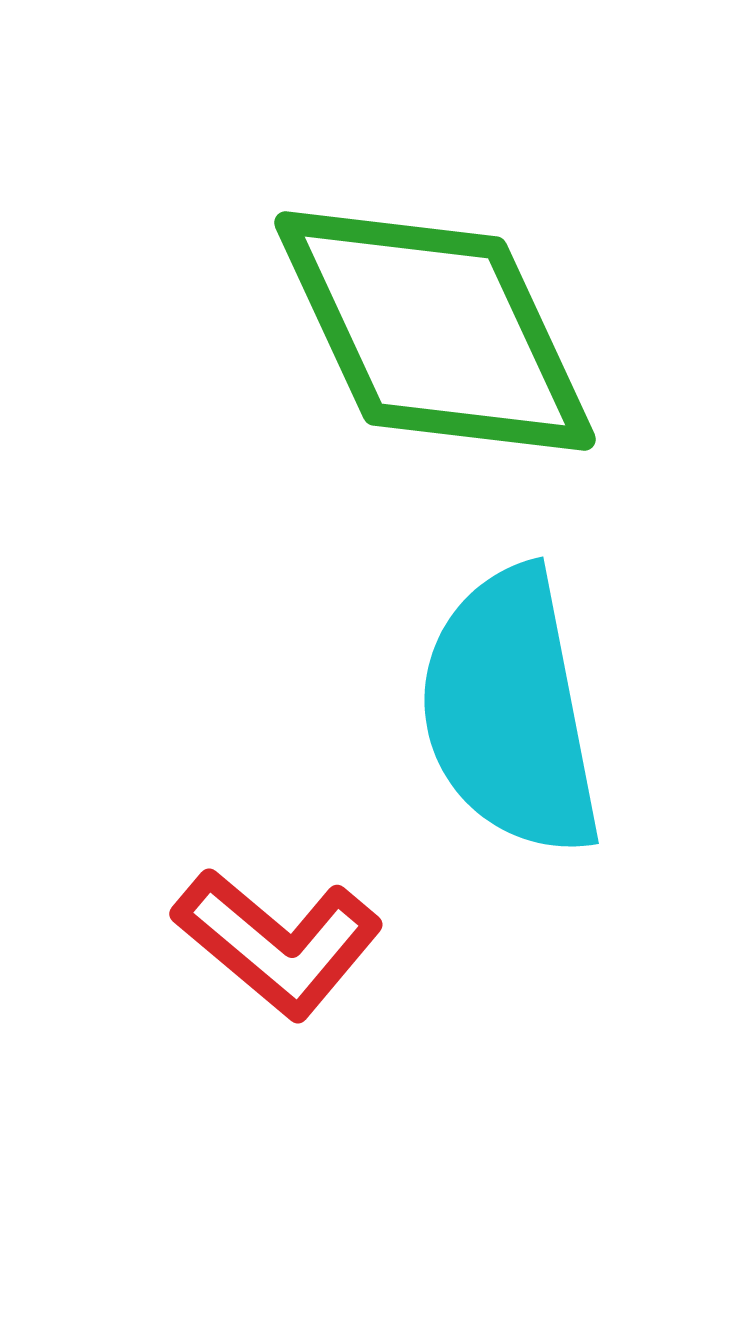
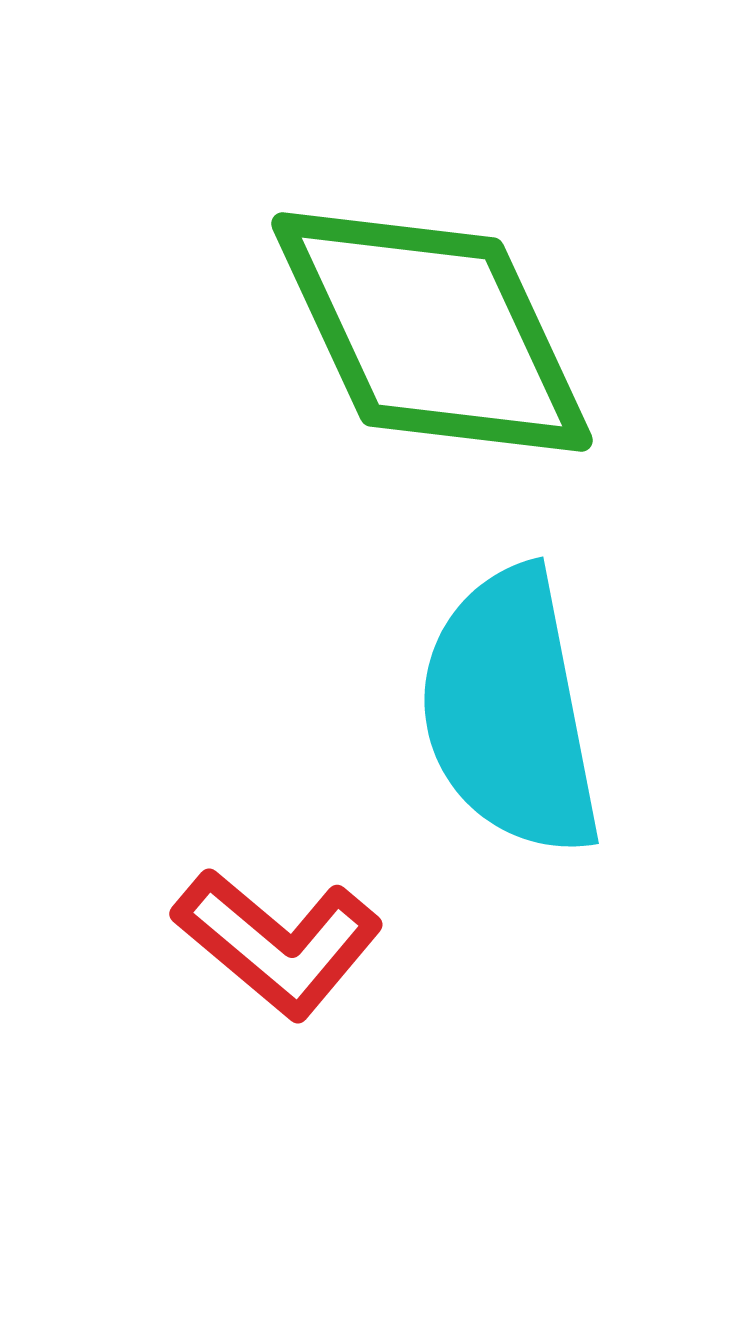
green diamond: moved 3 px left, 1 px down
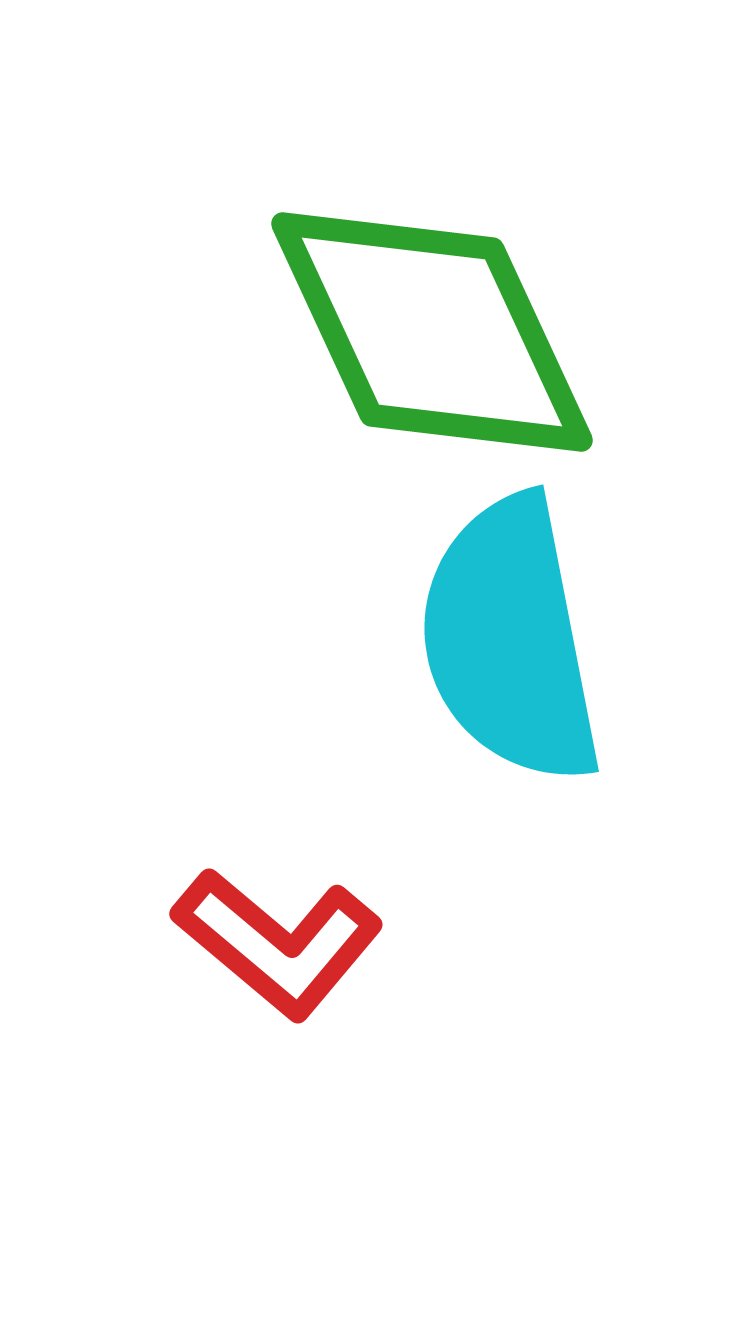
cyan semicircle: moved 72 px up
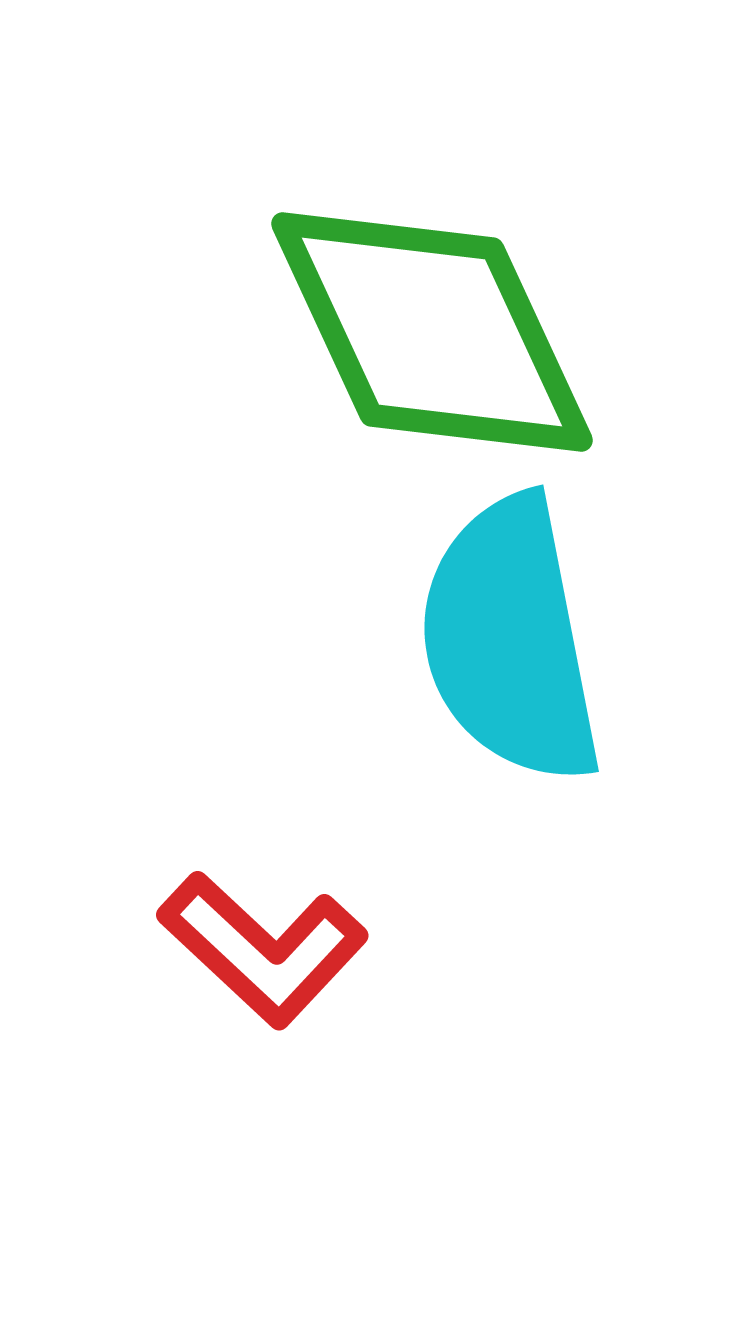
red L-shape: moved 15 px left, 6 px down; rotated 3 degrees clockwise
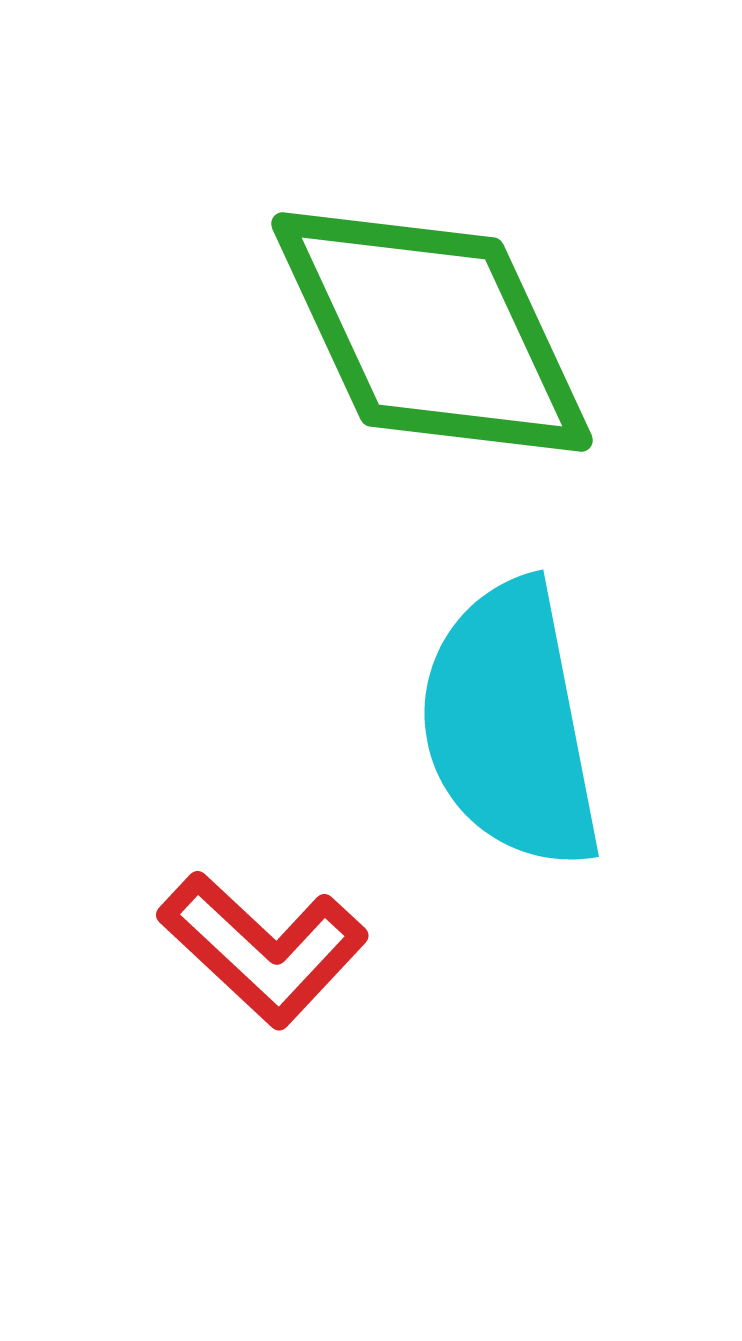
cyan semicircle: moved 85 px down
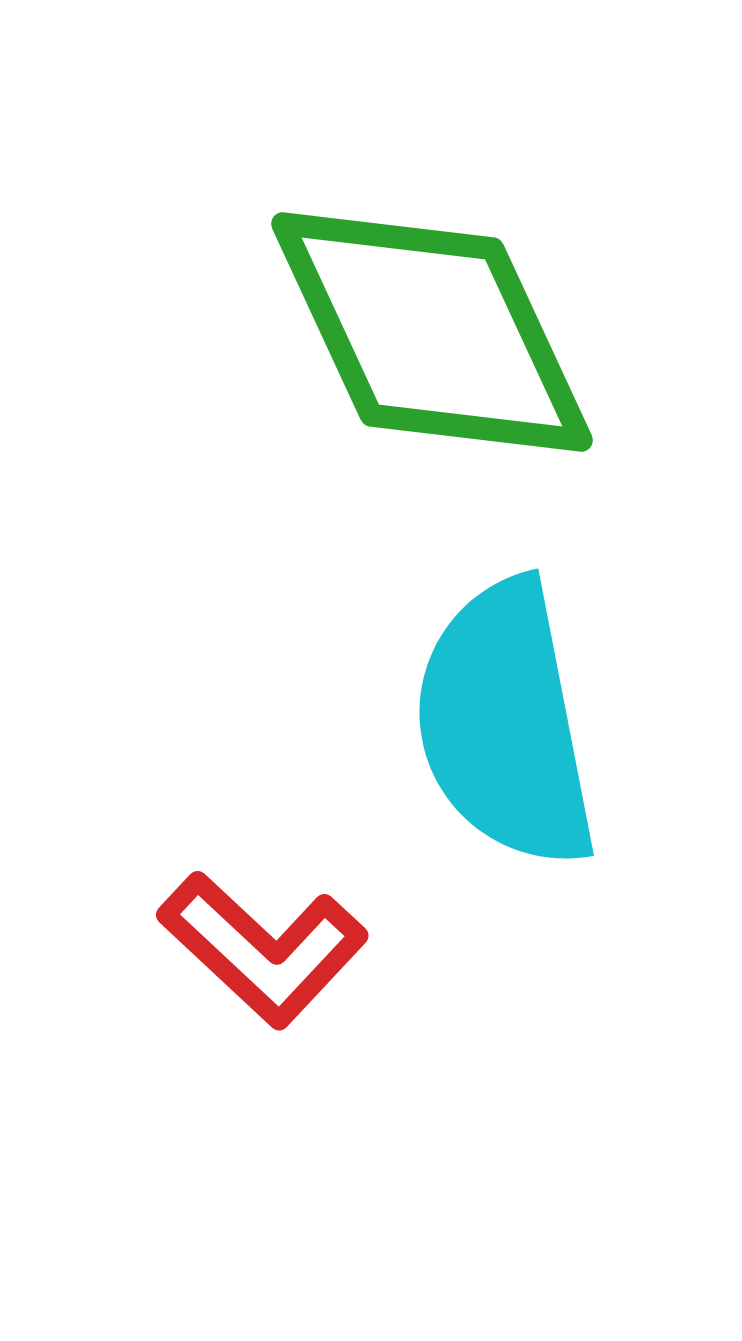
cyan semicircle: moved 5 px left, 1 px up
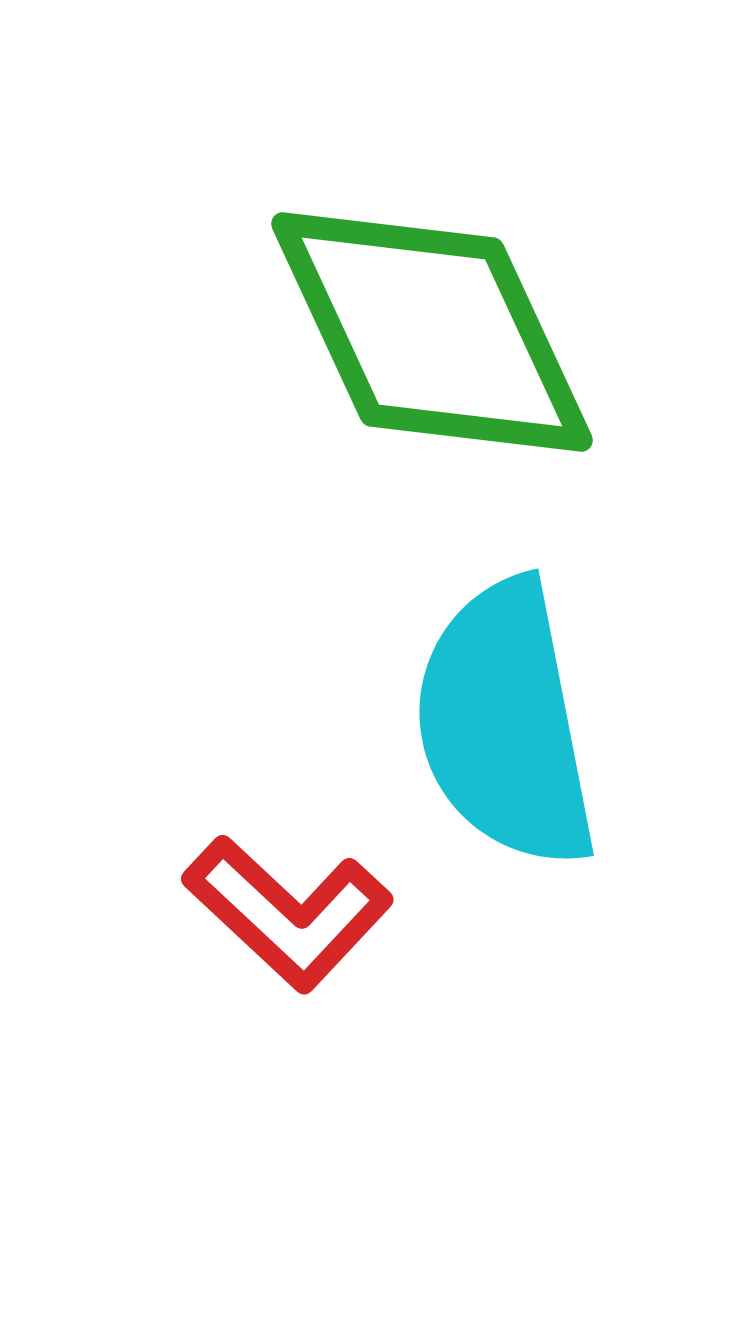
red L-shape: moved 25 px right, 36 px up
